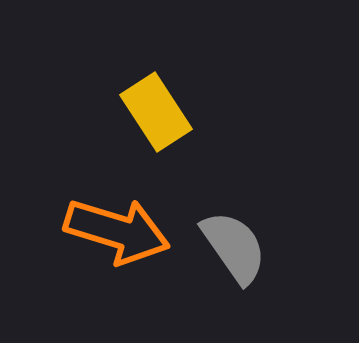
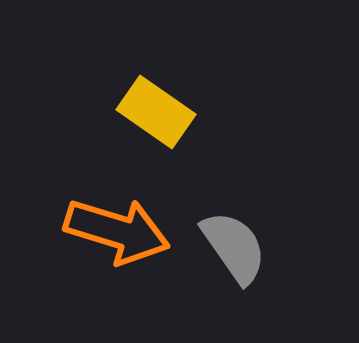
yellow rectangle: rotated 22 degrees counterclockwise
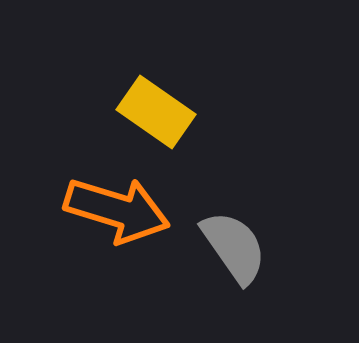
orange arrow: moved 21 px up
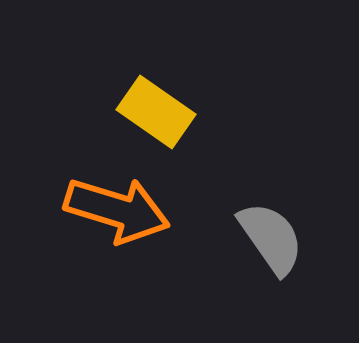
gray semicircle: moved 37 px right, 9 px up
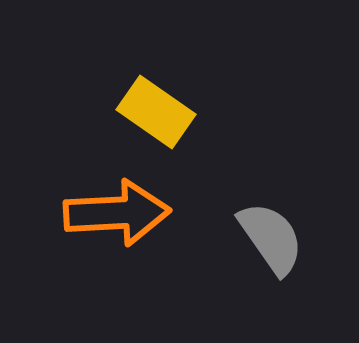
orange arrow: moved 3 px down; rotated 20 degrees counterclockwise
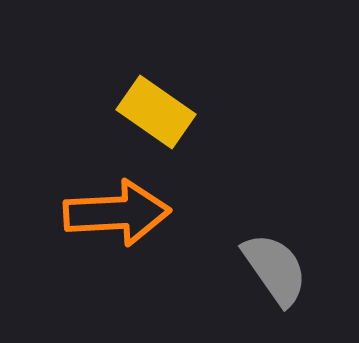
gray semicircle: moved 4 px right, 31 px down
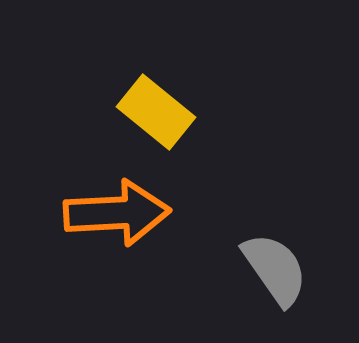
yellow rectangle: rotated 4 degrees clockwise
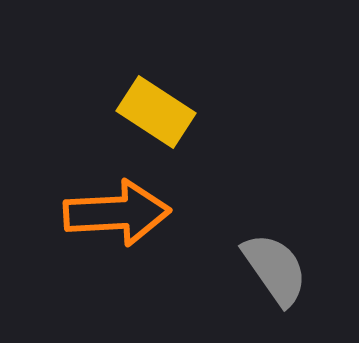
yellow rectangle: rotated 6 degrees counterclockwise
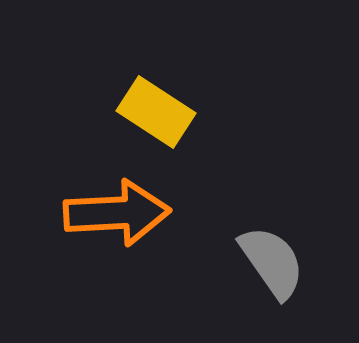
gray semicircle: moved 3 px left, 7 px up
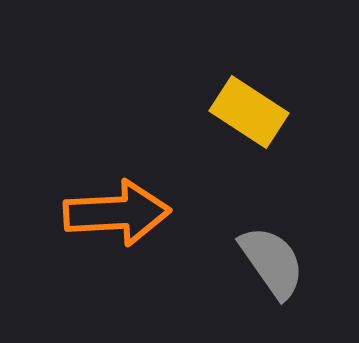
yellow rectangle: moved 93 px right
